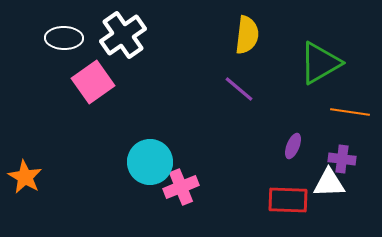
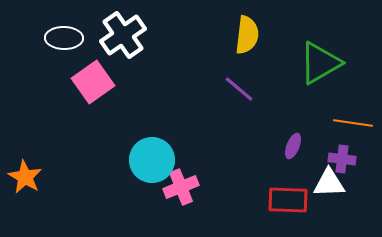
orange line: moved 3 px right, 11 px down
cyan circle: moved 2 px right, 2 px up
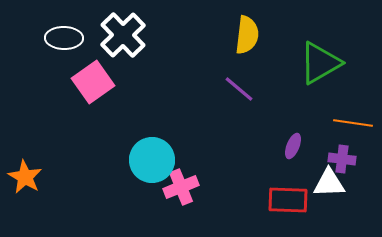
white cross: rotated 9 degrees counterclockwise
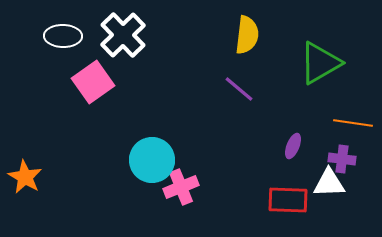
white ellipse: moved 1 px left, 2 px up
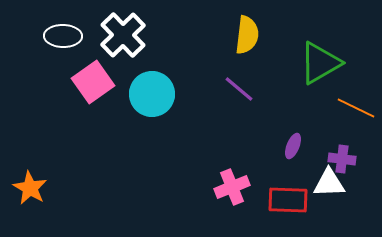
orange line: moved 3 px right, 15 px up; rotated 18 degrees clockwise
cyan circle: moved 66 px up
orange star: moved 5 px right, 11 px down
pink cross: moved 51 px right
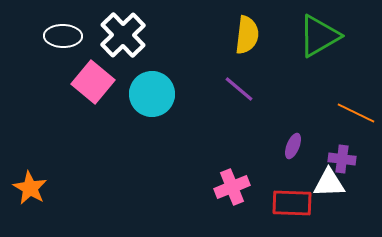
green triangle: moved 1 px left, 27 px up
pink square: rotated 15 degrees counterclockwise
orange line: moved 5 px down
red rectangle: moved 4 px right, 3 px down
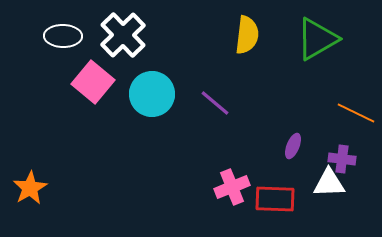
green triangle: moved 2 px left, 3 px down
purple line: moved 24 px left, 14 px down
orange star: rotated 12 degrees clockwise
red rectangle: moved 17 px left, 4 px up
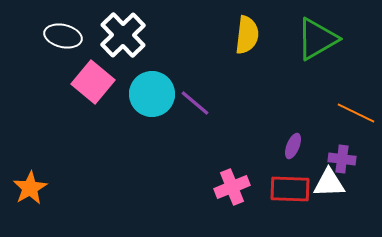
white ellipse: rotated 12 degrees clockwise
purple line: moved 20 px left
red rectangle: moved 15 px right, 10 px up
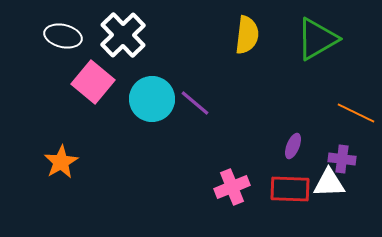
cyan circle: moved 5 px down
orange star: moved 31 px right, 26 px up
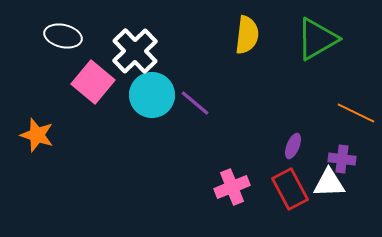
white cross: moved 12 px right, 16 px down
cyan circle: moved 4 px up
orange star: moved 24 px left, 27 px up; rotated 24 degrees counterclockwise
red rectangle: rotated 60 degrees clockwise
